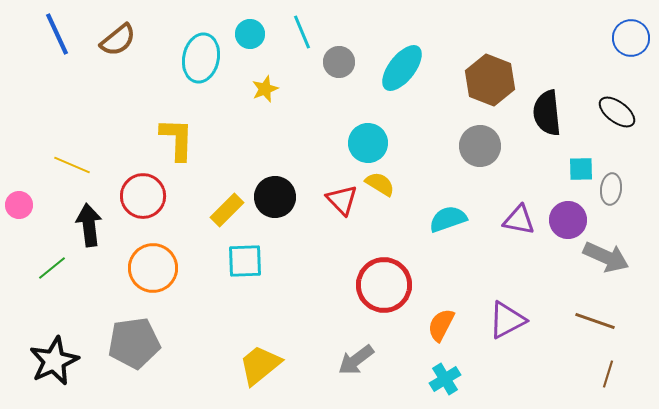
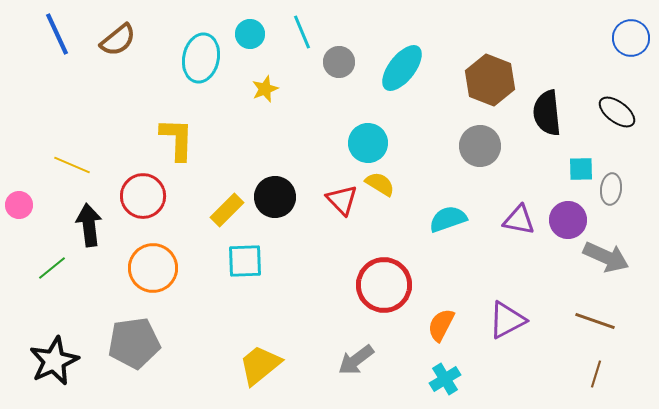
brown line at (608, 374): moved 12 px left
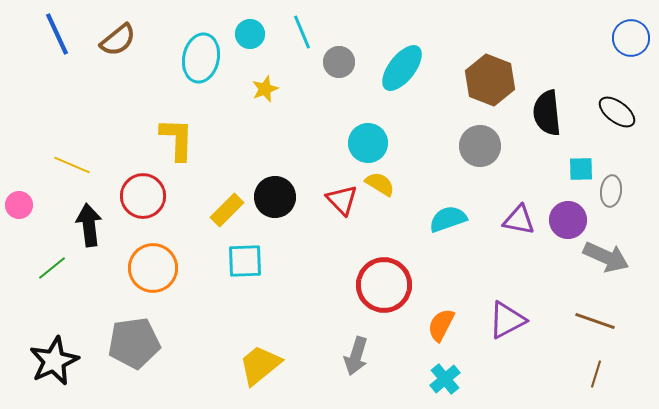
gray ellipse at (611, 189): moved 2 px down
gray arrow at (356, 360): moved 4 px up; rotated 36 degrees counterclockwise
cyan cross at (445, 379): rotated 8 degrees counterclockwise
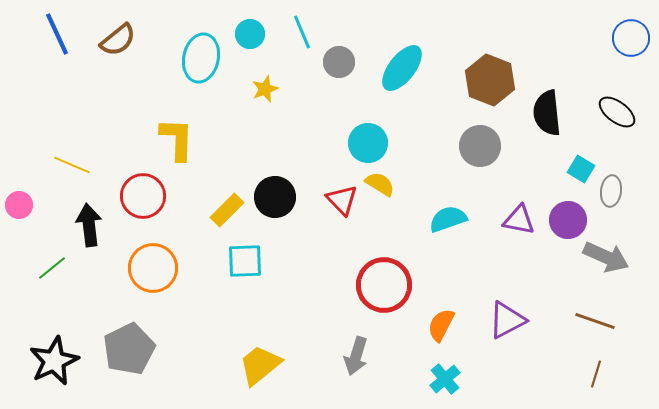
cyan square at (581, 169): rotated 32 degrees clockwise
gray pentagon at (134, 343): moved 5 px left, 6 px down; rotated 18 degrees counterclockwise
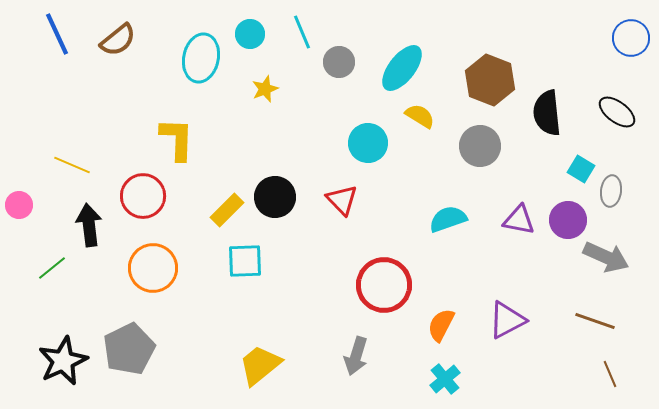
yellow semicircle at (380, 184): moved 40 px right, 68 px up
black star at (54, 361): moved 9 px right
brown line at (596, 374): moved 14 px right; rotated 40 degrees counterclockwise
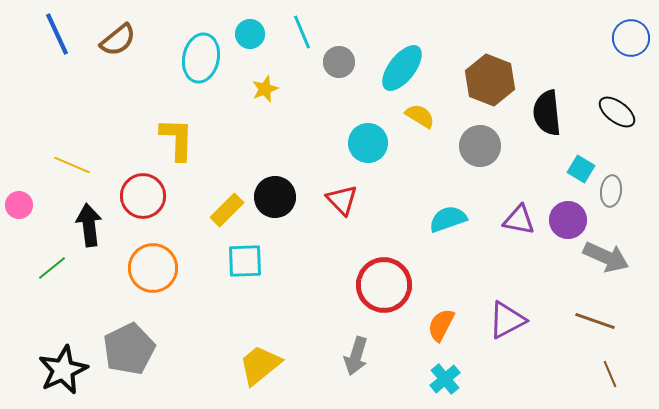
black star at (63, 361): moved 9 px down
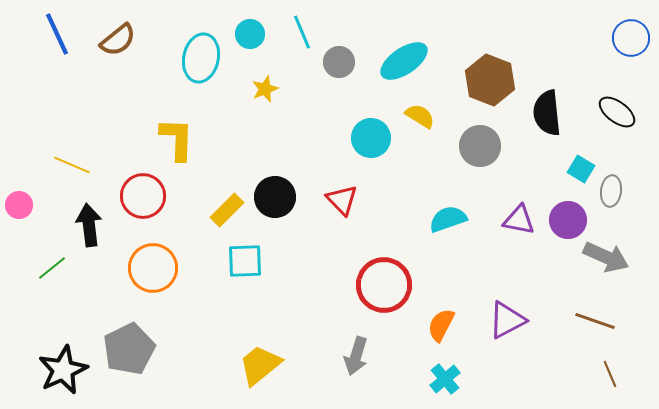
cyan ellipse at (402, 68): moved 2 px right, 7 px up; rotated 18 degrees clockwise
cyan circle at (368, 143): moved 3 px right, 5 px up
